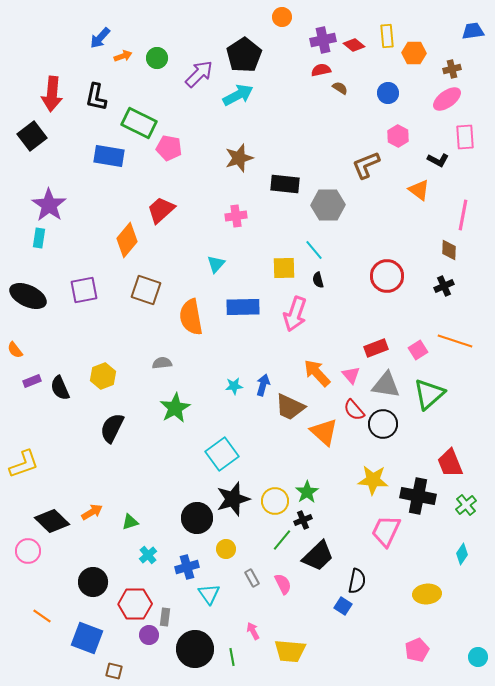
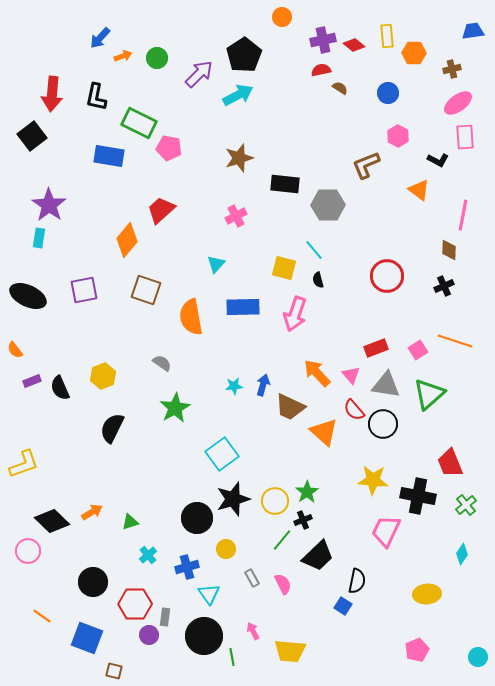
pink ellipse at (447, 99): moved 11 px right, 4 px down
pink cross at (236, 216): rotated 20 degrees counterclockwise
yellow square at (284, 268): rotated 15 degrees clockwise
gray semicircle at (162, 363): rotated 42 degrees clockwise
black circle at (195, 649): moved 9 px right, 13 px up
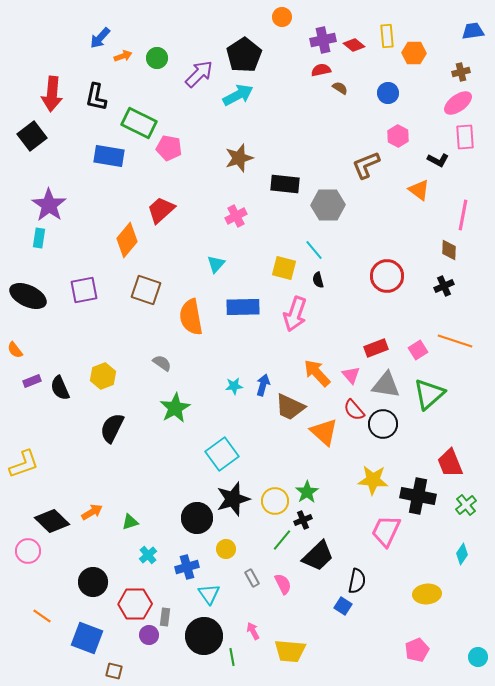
brown cross at (452, 69): moved 9 px right, 3 px down
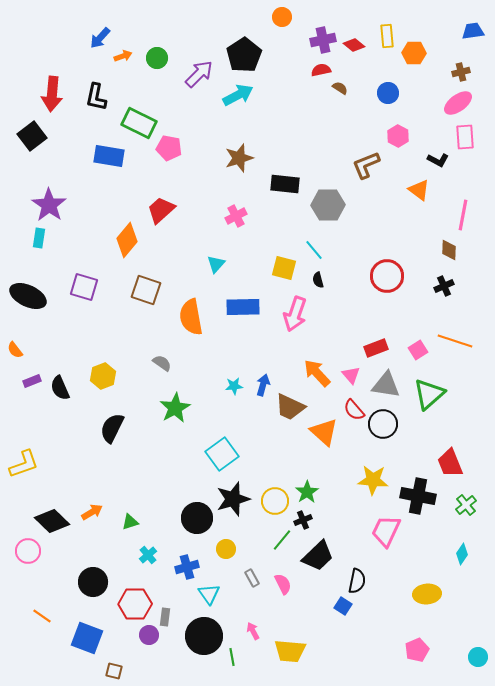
purple square at (84, 290): moved 3 px up; rotated 28 degrees clockwise
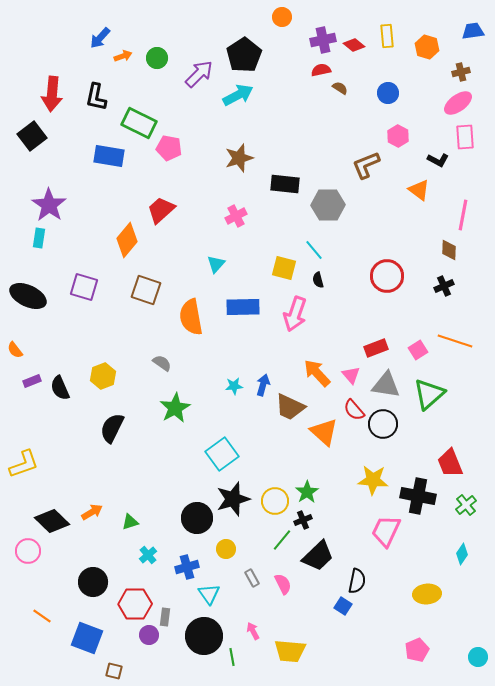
orange hexagon at (414, 53): moved 13 px right, 6 px up; rotated 15 degrees clockwise
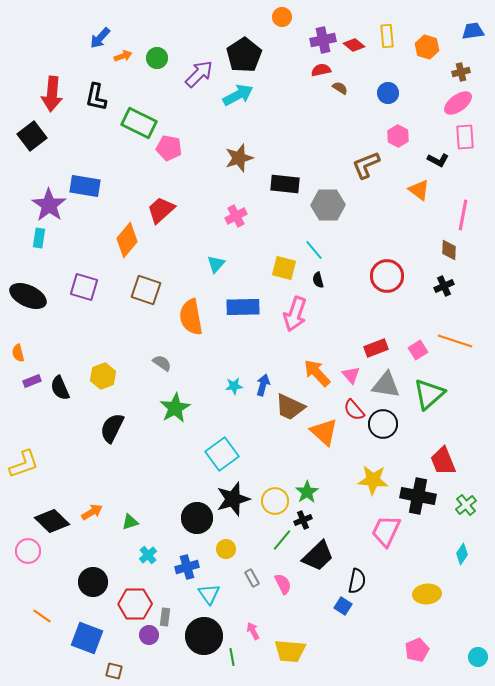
blue rectangle at (109, 156): moved 24 px left, 30 px down
orange semicircle at (15, 350): moved 3 px right, 3 px down; rotated 24 degrees clockwise
red trapezoid at (450, 463): moved 7 px left, 2 px up
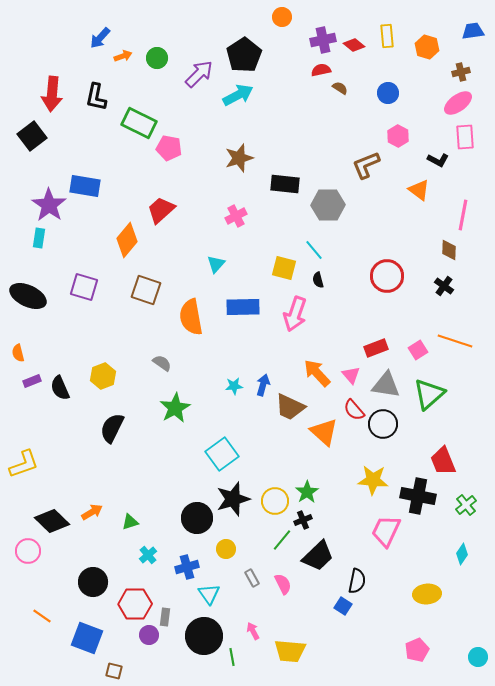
black cross at (444, 286): rotated 30 degrees counterclockwise
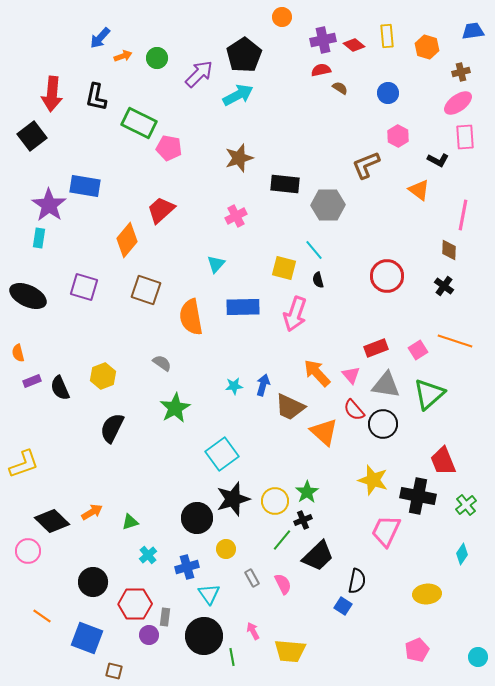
yellow star at (373, 480): rotated 12 degrees clockwise
